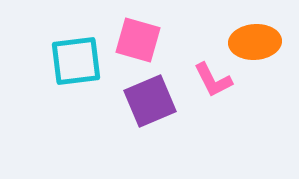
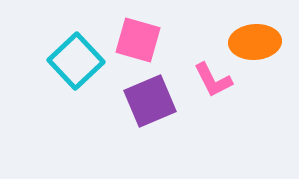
cyan square: rotated 36 degrees counterclockwise
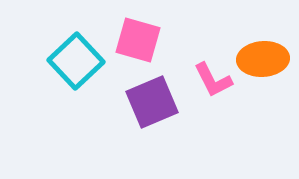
orange ellipse: moved 8 px right, 17 px down
purple square: moved 2 px right, 1 px down
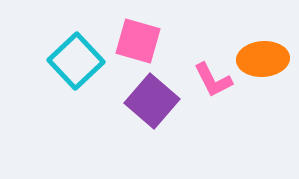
pink square: moved 1 px down
purple square: moved 1 px up; rotated 26 degrees counterclockwise
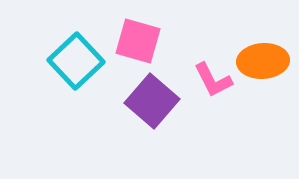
orange ellipse: moved 2 px down
